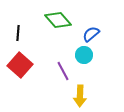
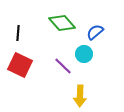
green diamond: moved 4 px right, 3 px down
blue semicircle: moved 4 px right, 2 px up
cyan circle: moved 1 px up
red square: rotated 15 degrees counterclockwise
purple line: moved 5 px up; rotated 18 degrees counterclockwise
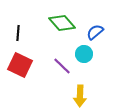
purple line: moved 1 px left
